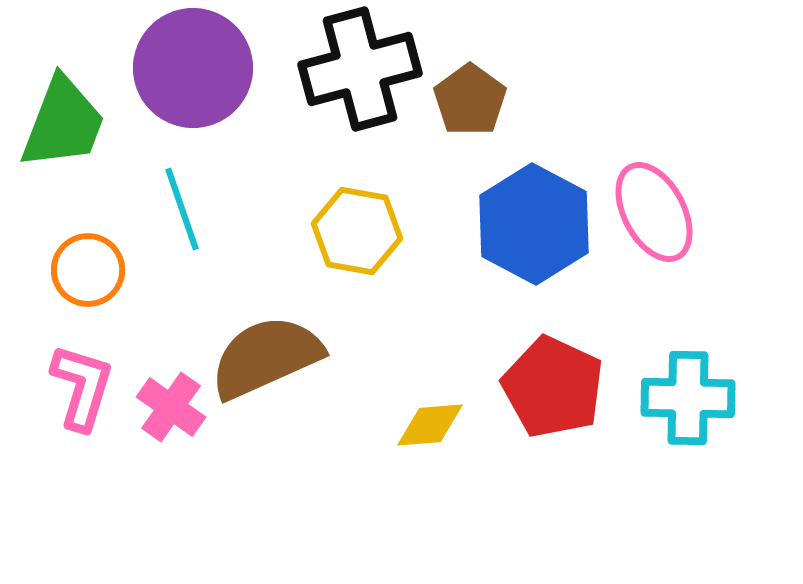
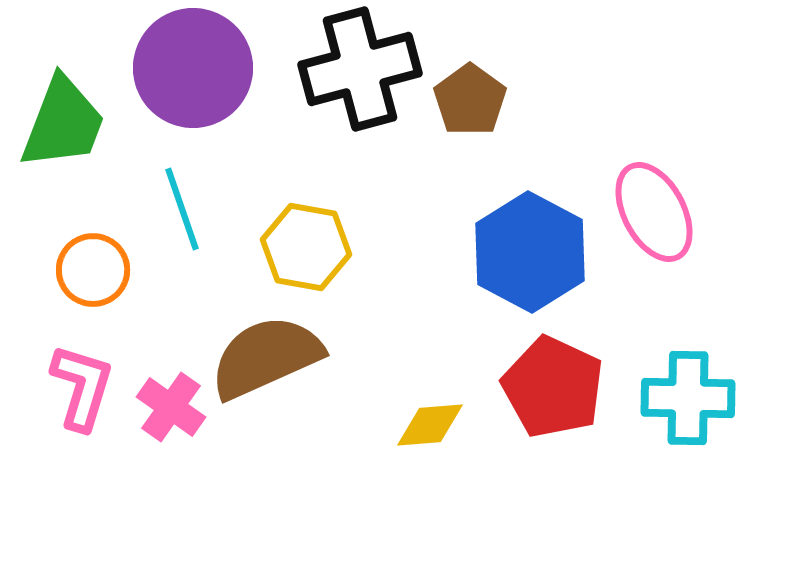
blue hexagon: moved 4 px left, 28 px down
yellow hexagon: moved 51 px left, 16 px down
orange circle: moved 5 px right
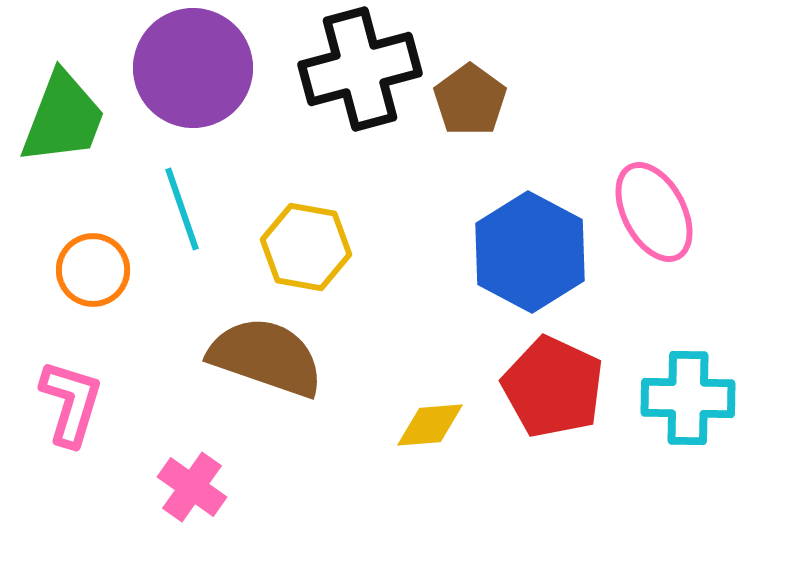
green trapezoid: moved 5 px up
brown semicircle: rotated 43 degrees clockwise
pink L-shape: moved 11 px left, 16 px down
pink cross: moved 21 px right, 80 px down
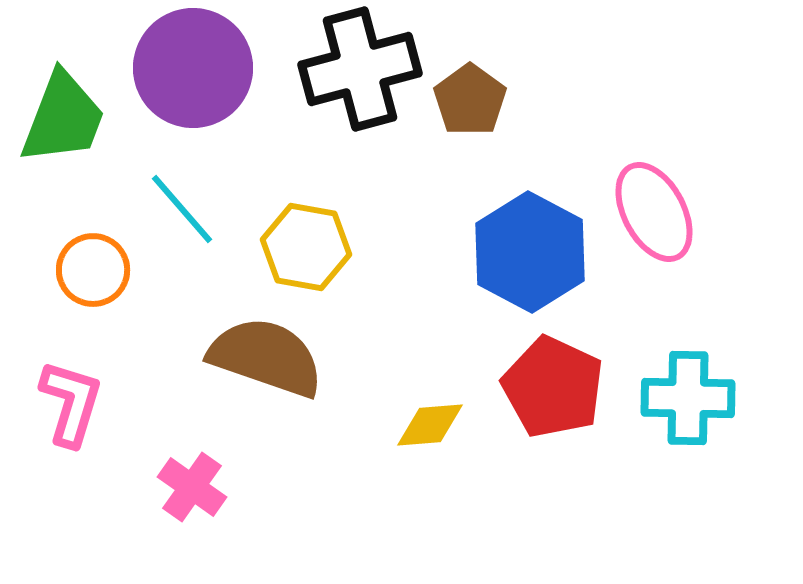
cyan line: rotated 22 degrees counterclockwise
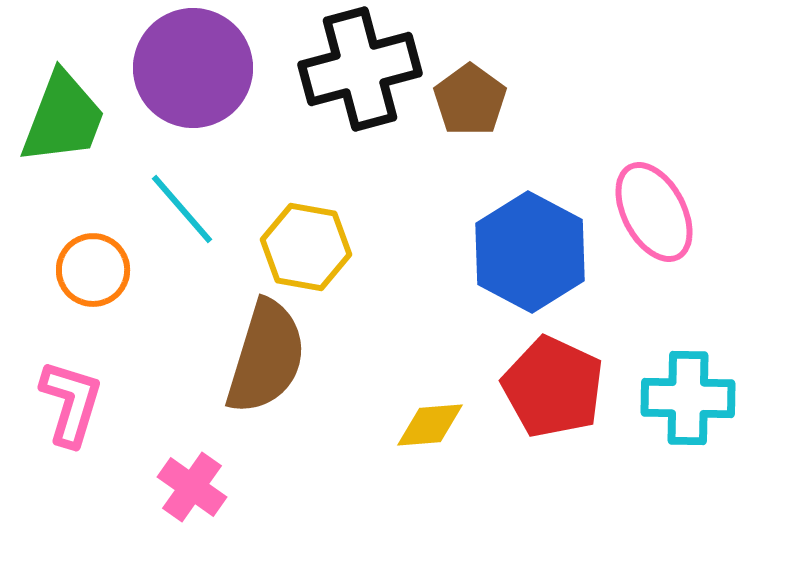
brown semicircle: rotated 88 degrees clockwise
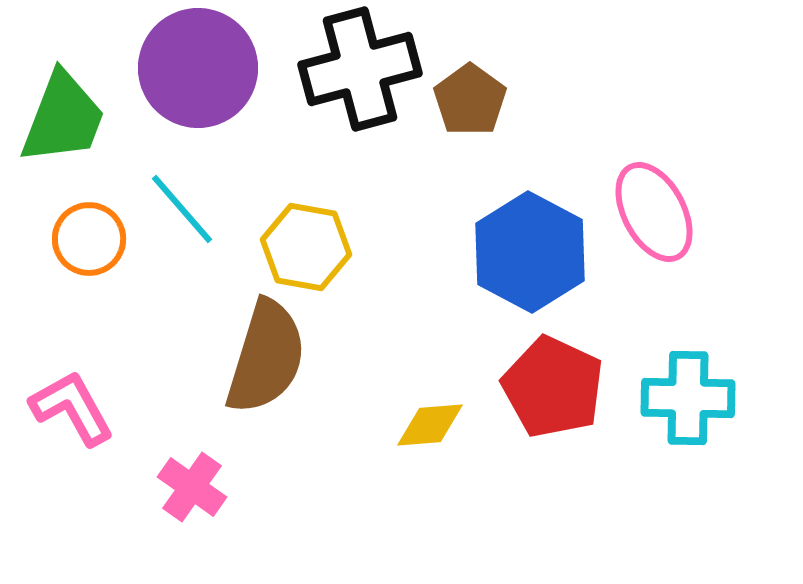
purple circle: moved 5 px right
orange circle: moved 4 px left, 31 px up
pink L-shape: moved 1 px right, 5 px down; rotated 46 degrees counterclockwise
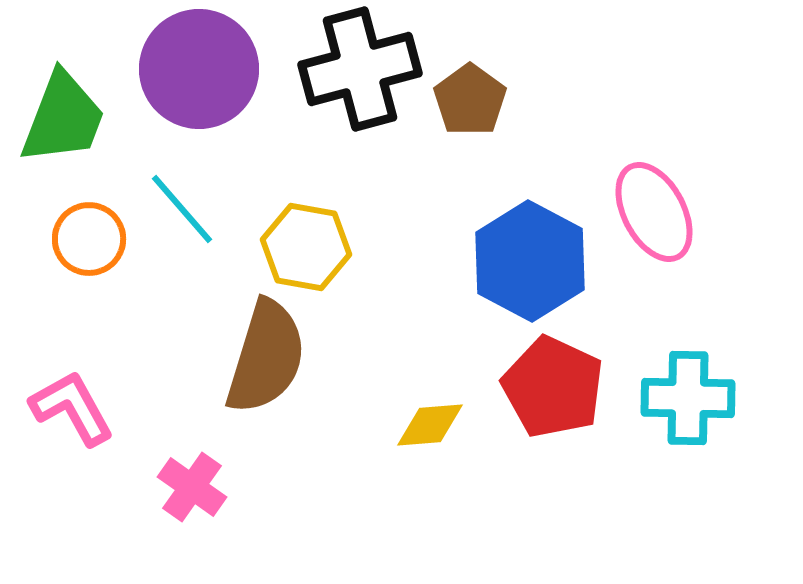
purple circle: moved 1 px right, 1 px down
blue hexagon: moved 9 px down
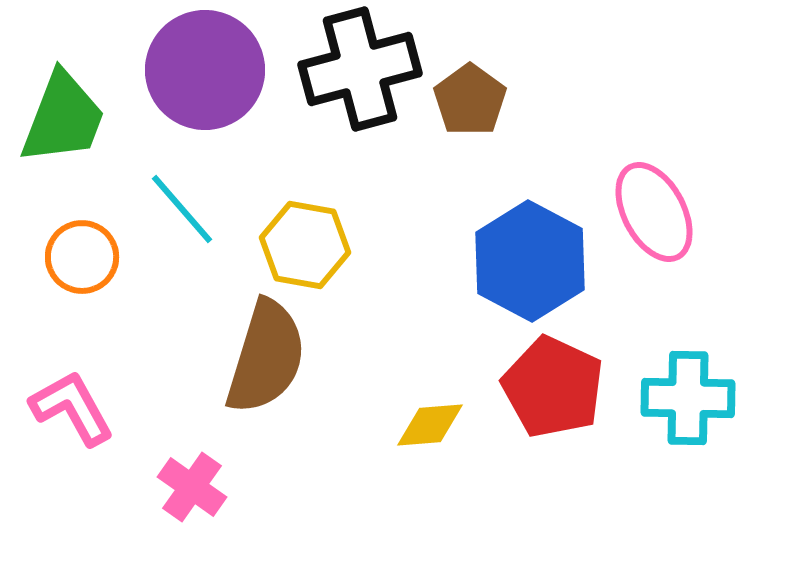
purple circle: moved 6 px right, 1 px down
orange circle: moved 7 px left, 18 px down
yellow hexagon: moved 1 px left, 2 px up
